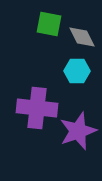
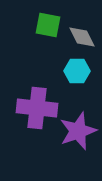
green square: moved 1 px left, 1 px down
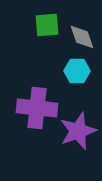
green square: moved 1 px left; rotated 16 degrees counterclockwise
gray diamond: rotated 8 degrees clockwise
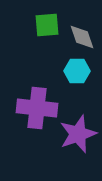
purple star: moved 3 px down
